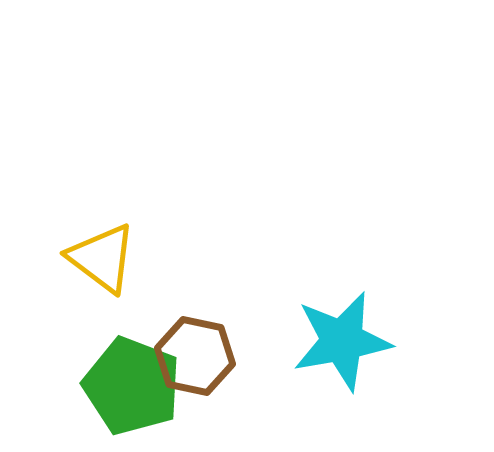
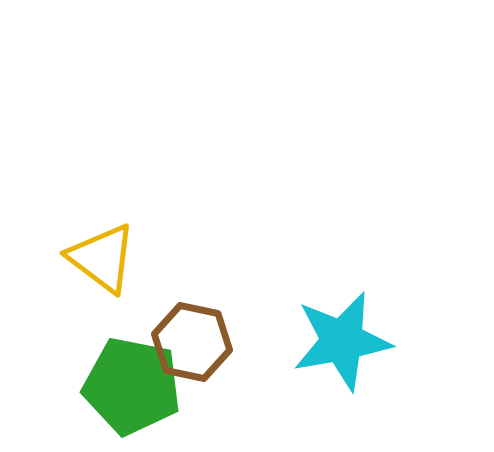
brown hexagon: moved 3 px left, 14 px up
green pentagon: rotated 10 degrees counterclockwise
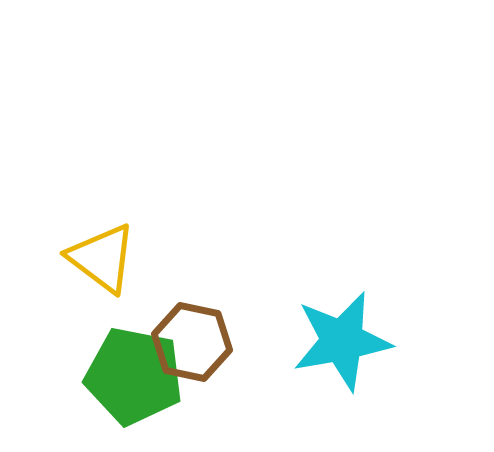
green pentagon: moved 2 px right, 10 px up
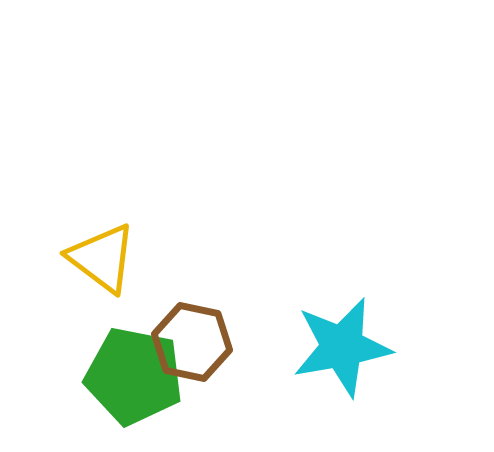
cyan star: moved 6 px down
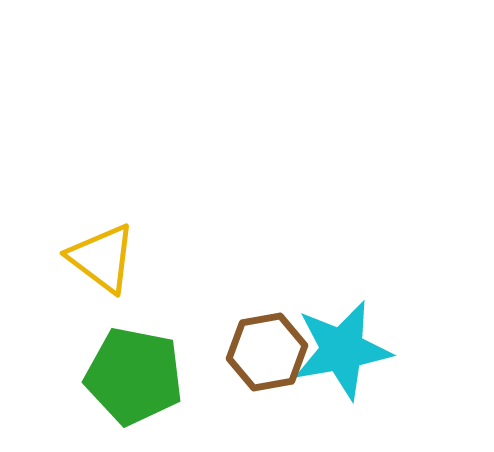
brown hexagon: moved 75 px right, 10 px down; rotated 22 degrees counterclockwise
cyan star: moved 3 px down
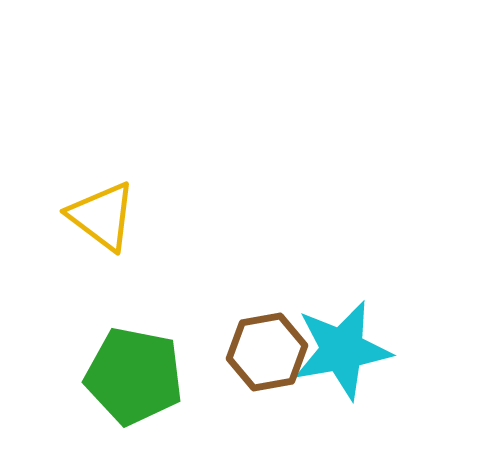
yellow triangle: moved 42 px up
